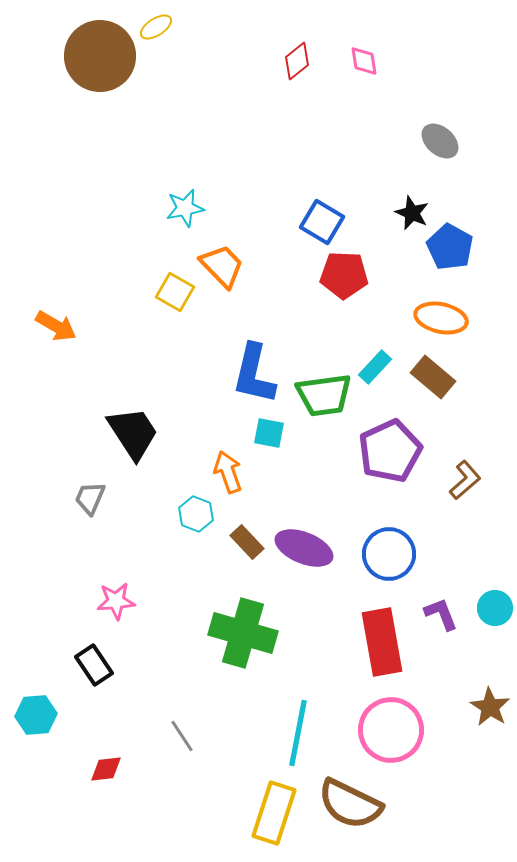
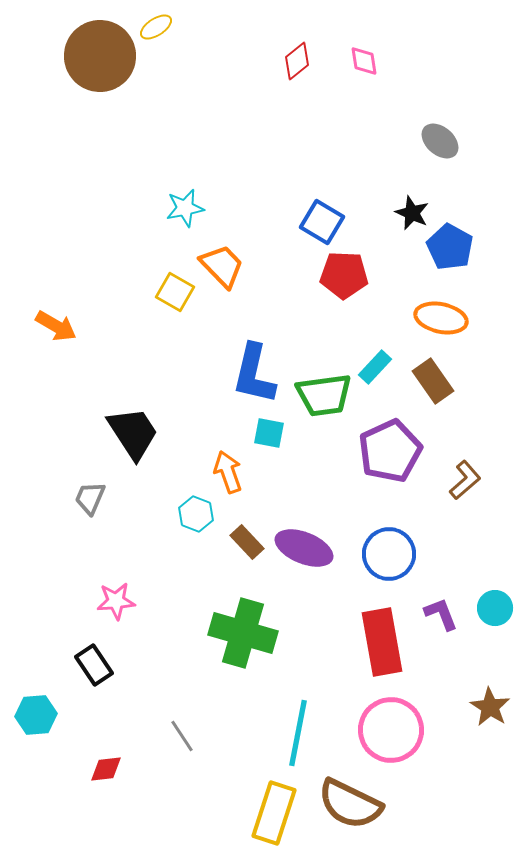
brown rectangle at (433, 377): moved 4 px down; rotated 15 degrees clockwise
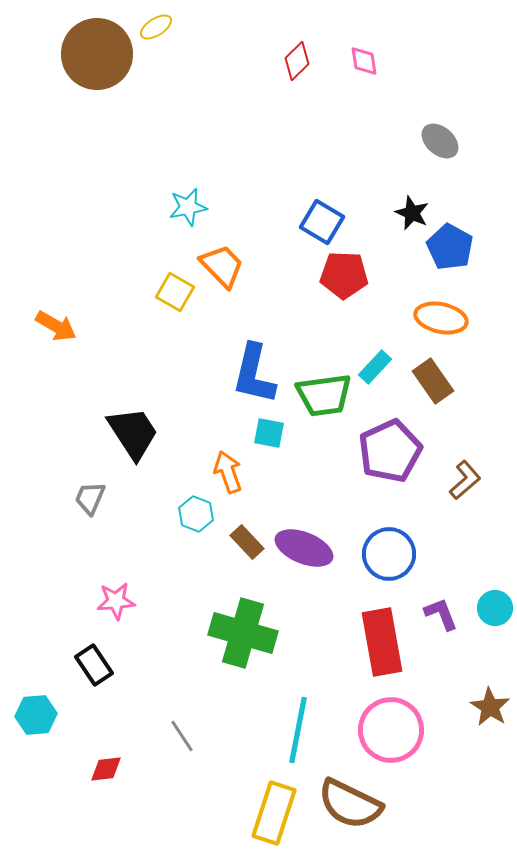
brown circle at (100, 56): moved 3 px left, 2 px up
red diamond at (297, 61): rotated 6 degrees counterclockwise
cyan star at (185, 208): moved 3 px right, 1 px up
cyan line at (298, 733): moved 3 px up
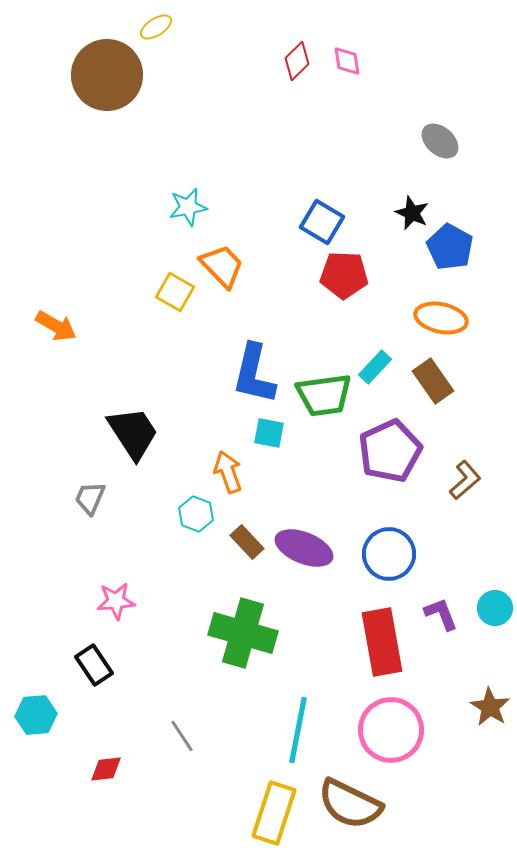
brown circle at (97, 54): moved 10 px right, 21 px down
pink diamond at (364, 61): moved 17 px left
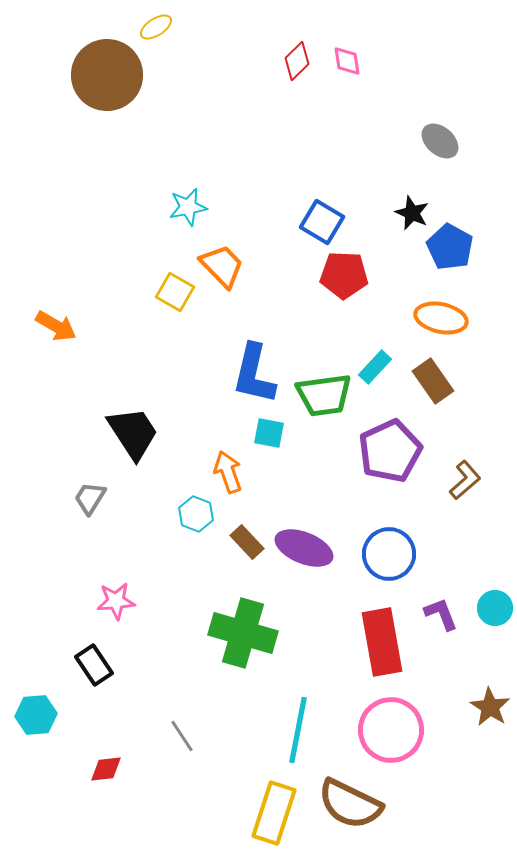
gray trapezoid at (90, 498): rotated 9 degrees clockwise
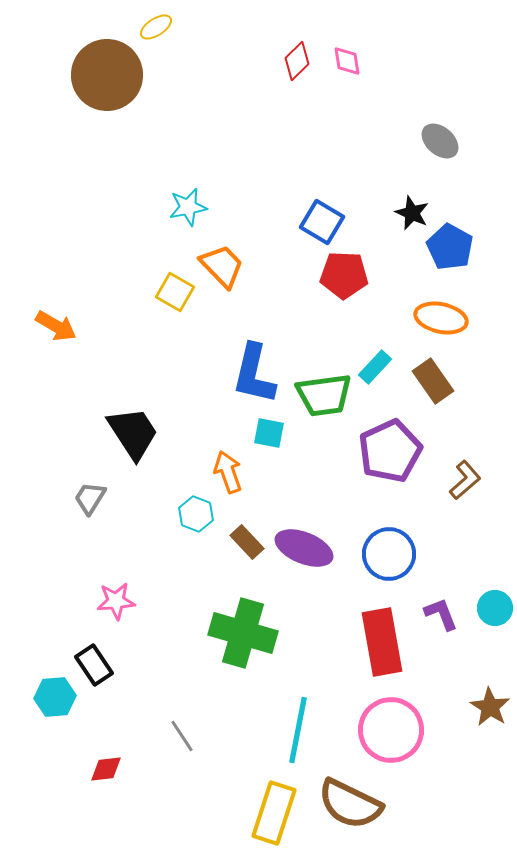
cyan hexagon at (36, 715): moved 19 px right, 18 px up
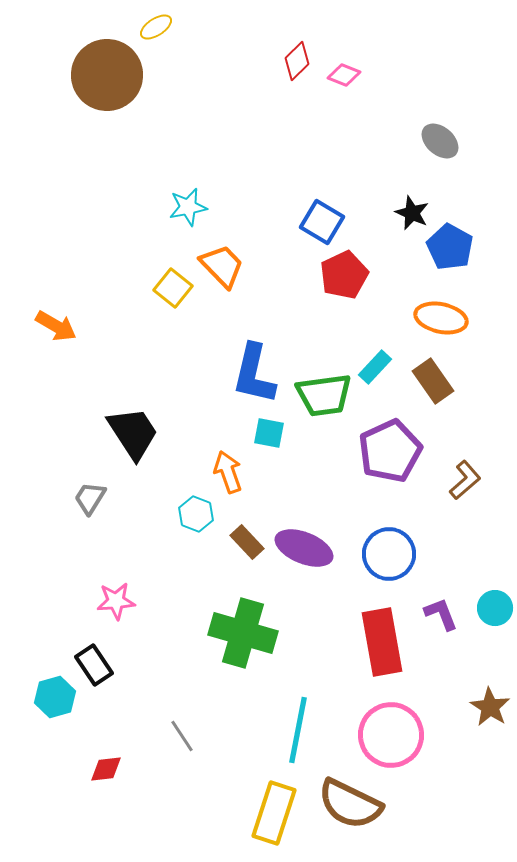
pink diamond at (347, 61): moved 3 px left, 14 px down; rotated 60 degrees counterclockwise
red pentagon at (344, 275): rotated 27 degrees counterclockwise
yellow square at (175, 292): moved 2 px left, 4 px up; rotated 9 degrees clockwise
cyan hexagon at (55, 697): rotated 12 degrees counterclockwise
pink circle at (391, 730): moved 5 px down
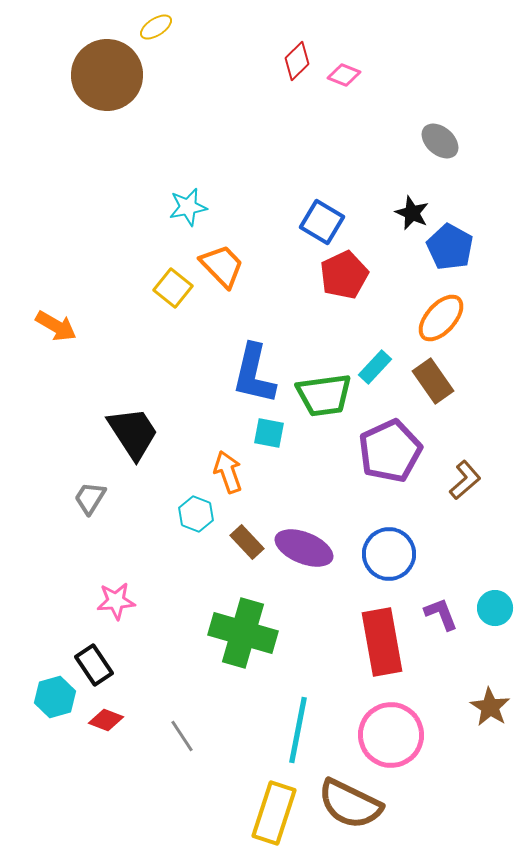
orange ellipse at (441, 318): rotated 60 degrees counterclockwise
red diamond at (106, 769): moved 49 px up; rotated 28 degrees clockwise
